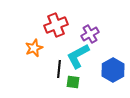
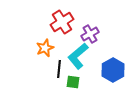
red cross: moved 6 px right, 3 px up; rotated 10 degrees counterclockwise
orange star: moved 11 px right
cyan L-shape: rotated 12 degrees counterclockwise
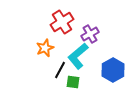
black line: moved 1 px right, 1 px down; rotated 24 degrees clockwise
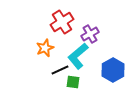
black line: rotated 36 degrees clockwise
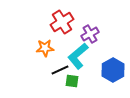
orange star: rotated 18 degrees clockwise
green square: moved 1 px left, 1 px up
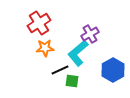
red cross: moved 23 px left, 1 px down
cyan L-shape: moved 3 px up
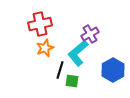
red cross: moved 1 px right, 1 px down; rotated 20 degrees clockwise
orange star: rotated 18 degrees counterclockwise
black line: rotated 48 degrees counterclockwise
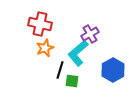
red cross: rotated 25 degrees clockwise
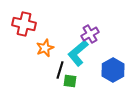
red cross: moved 16 px left
green square: moved 2 px left
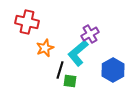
red cross: moved 3 px right, 2 px up
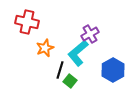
green square: rotated 32 degrees clockwise
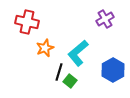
purple cross: moved 15 px right, 15 px up
black line: moved 1 px left, 2 px down
